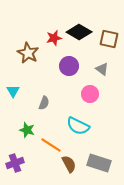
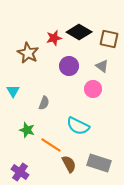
gray triangle: moved 3 px up
pink circle: moved 3 px right, 5 px up
purple cross: moved 5 px right, 9 px down; rotated 36 degrees counterclockwise
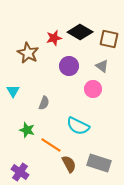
black diamond: moved 1 px right
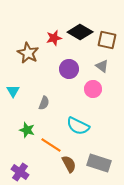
brown square: moved 2 px left, 1 px down
purple circle: moved 3 px down
